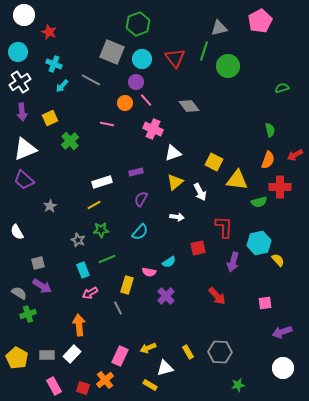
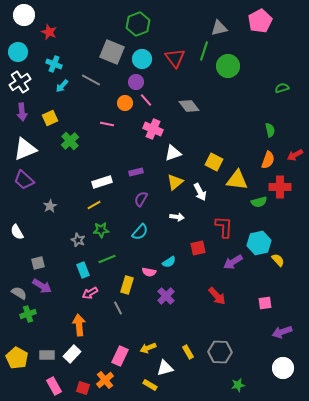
purple arrow at (233, 262): rotated 42 degrees clockwise
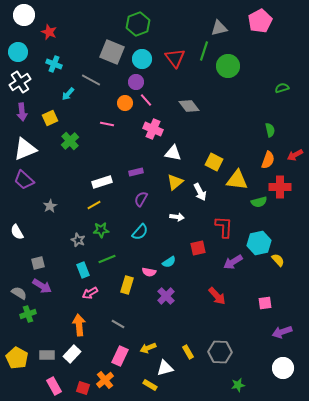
cyan arrow at (62, 86): moved 6 px right, 8 px down
white triangle at (173, 153): rotated 30 degrees clockwise
gray line at (118, 308): moved 16 px down; rotated 32 degrees counterclockwise
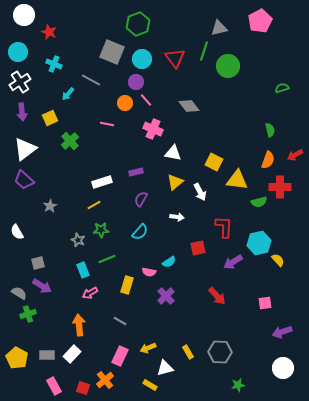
white triangle at (25, 149): rotated 15 degrees counterclockwise
gray line at (118, 324): moved 2 px right, 3 px up
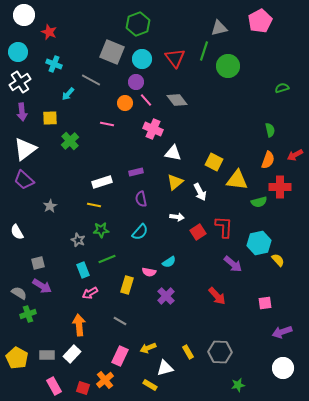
gray diamond at (189, 106): moved 12 px left, 6 px up
yellow square at (50, 118): rotated 21 degrees clockwise
purple semicircle at (141, 199): rotated 42 degrees counterclockwise
yellow line at (94, 205): rotated 40 degrees clockwise
red square at (198, 248): moved 16 px up; rotated 21 degrees counterclockwise
purple arrow at (233, 262): moved 2 px down; rotated 108 degrees counterclockwise
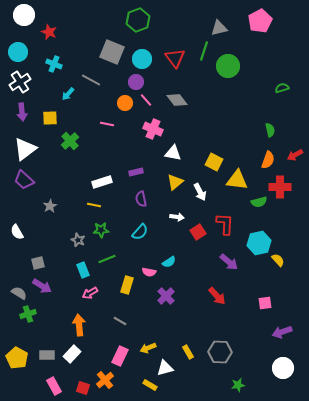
green hexagon at (138, 24): moved 4 px up
red L-shape at (224, 227): moved 1 px right, 3 px up
purple arrow at (233, 264): moved 4 px left, 2 px up
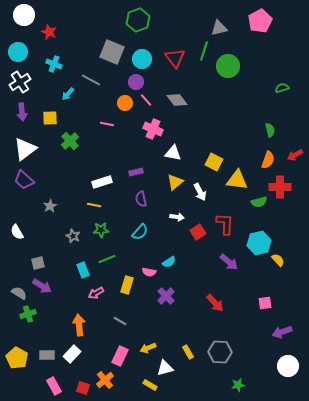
gray star at (78, 240): moved 5 px left, 4 px up
pink arrow at (90, 293): moved 6 px right
red arrow at (217, 296): moved 2 px left, 7 px down
white circle at (283, 368): moved 5 px right, 2 px up
